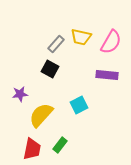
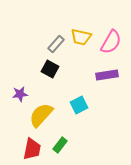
purple rectangle: rotated 15 degrees counterclockwise
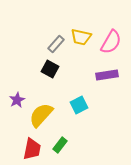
purple star: moved 3 px left, 6 px down; rotated 21 degrees counterclockwise
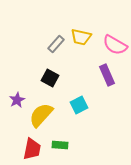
pink semicircle: moved 4 px right, 3 px down; rotated 90 degrees clockwise
black square: moved 9 px down
purple rectangle: rotated 75 degrees clockwise
green rectangle: rotated 56 degrees clockwise
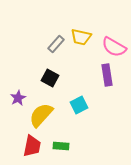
pink semicircle: moved 1 px left, 2 px down
purple rectangle: rotated 15 degrees clockwise
purple star: moved 1 px right, 2 px up
green rectangle: moved 1 px right, 1 px down
red trapezoid: moved 3 px up
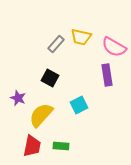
purple star: rotated 21 degrees counterclockwise
